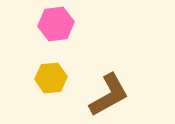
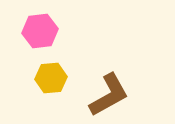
pink hexagon: moved 16 px left, 7 px down
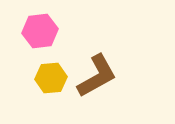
brown L-shape: moved 12 px left, 19 px up
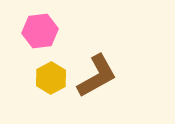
yellow hexagon: rotated 24 degrees counterclockwise
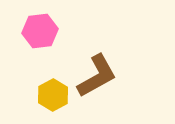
yellow hexagon: moved 2 px right, 17 px down
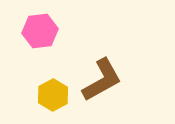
brown L-shape: moved 5 px right, 4 px down
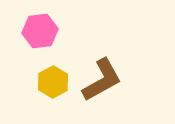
yellow hexagon: moved 13 px up
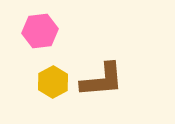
brown L-shape: rotated 24 degrees clockwise
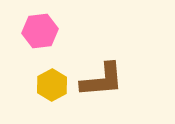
yellow hexagon: moved 1 px left, 3 px down
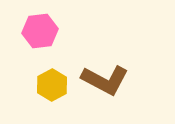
brown L-shape: moved 3 px right; rotated 33 degrees clockwise
